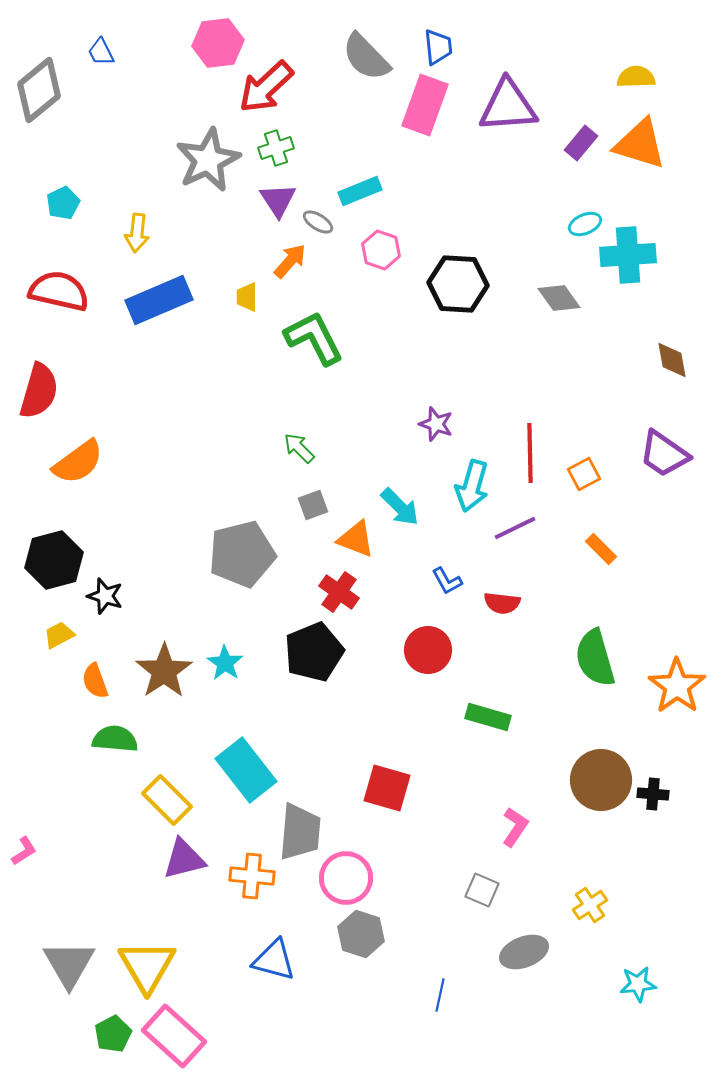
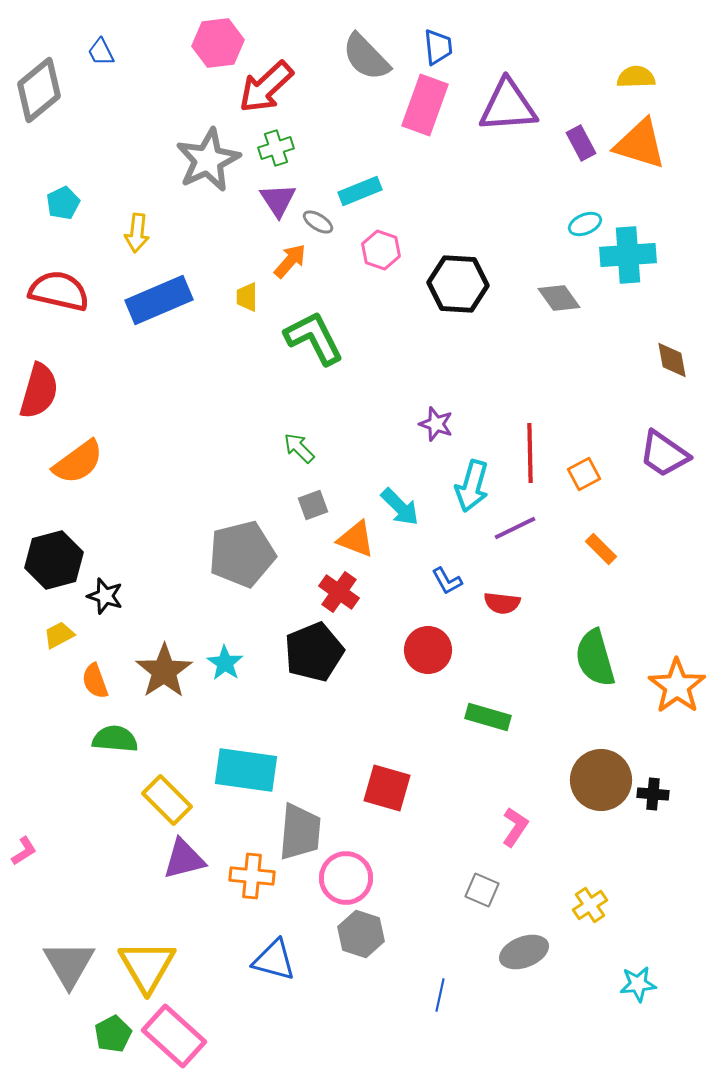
purple rectangle at (581, 143): rotated 68 degrees counterclockwise
cyan rectangle at (246, 770): rotated 44 degrees counterclockwise
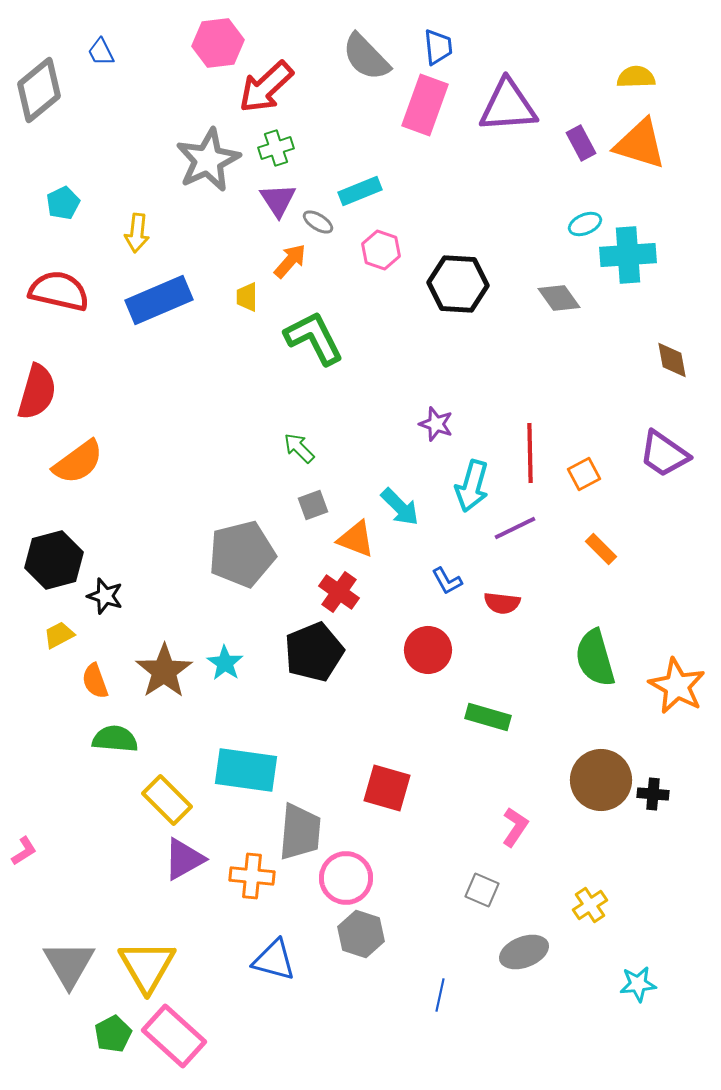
red semicircle at (39, 391): moved 2 px left, 1 px down
orange star at (677, 686): rotated 8 degrees counterclockwise
purple triangle at (184, 859): rotated 15 degrees counterclockwise
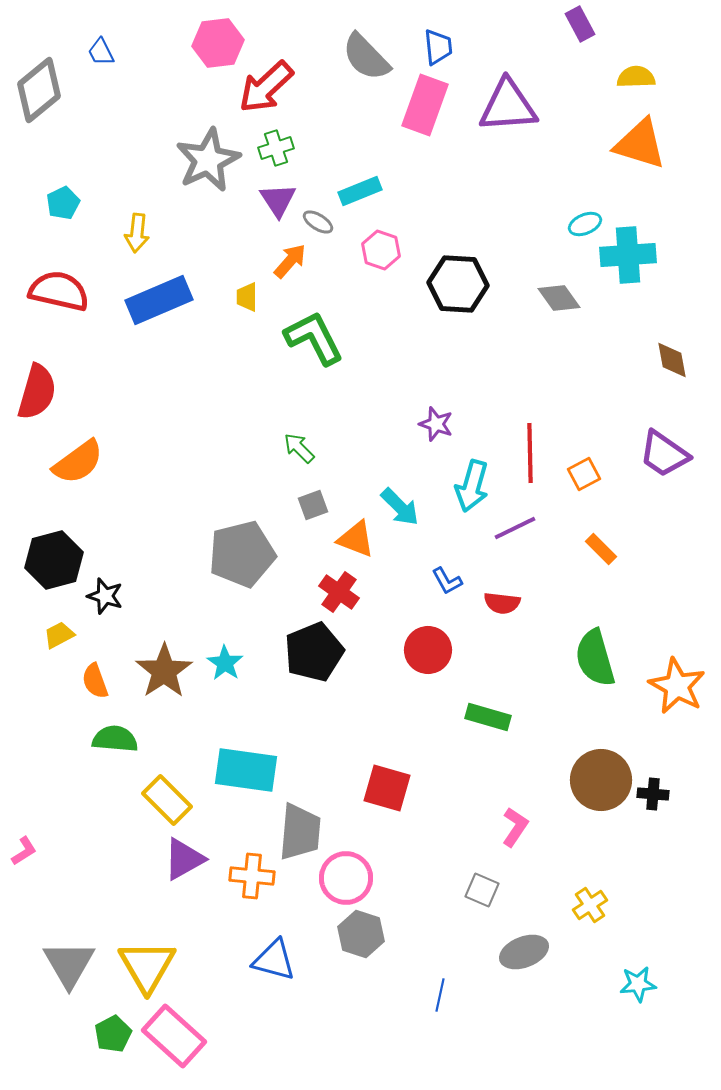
purple rectangle at (581, 143): moved 1 px left, 119 px up
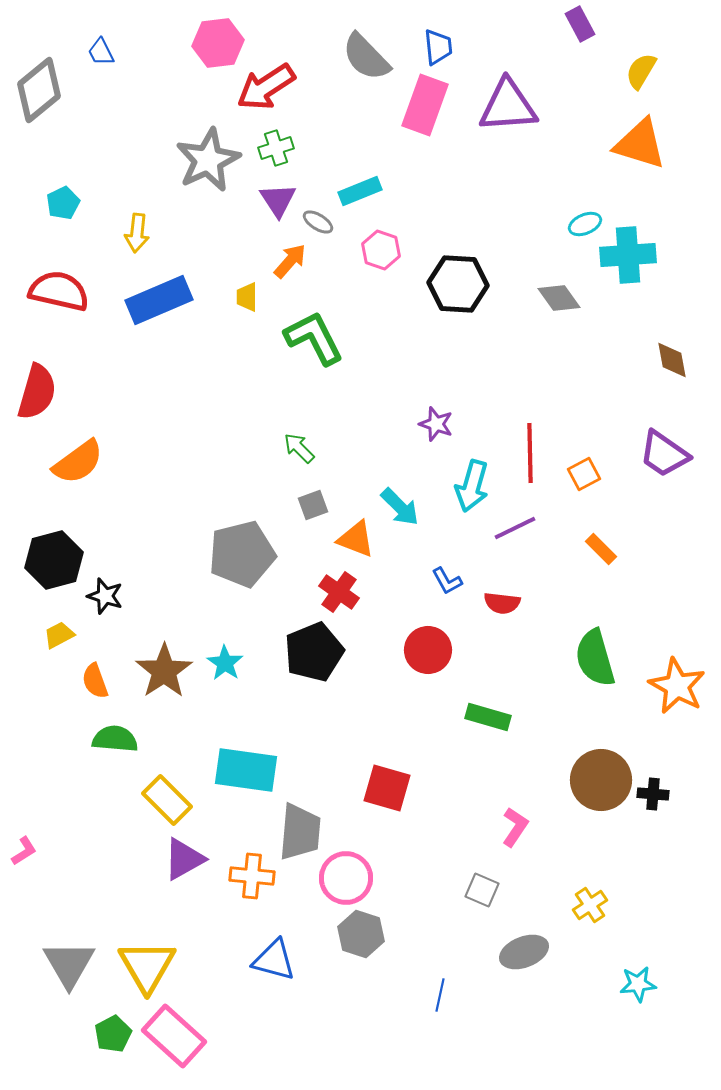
yellow semicircle at (636, 77): moved 5 px right, 6 px up; rotated 57 degrees counterclockwise
red arrow at (266, 87): rotated 10 degrees clockwise
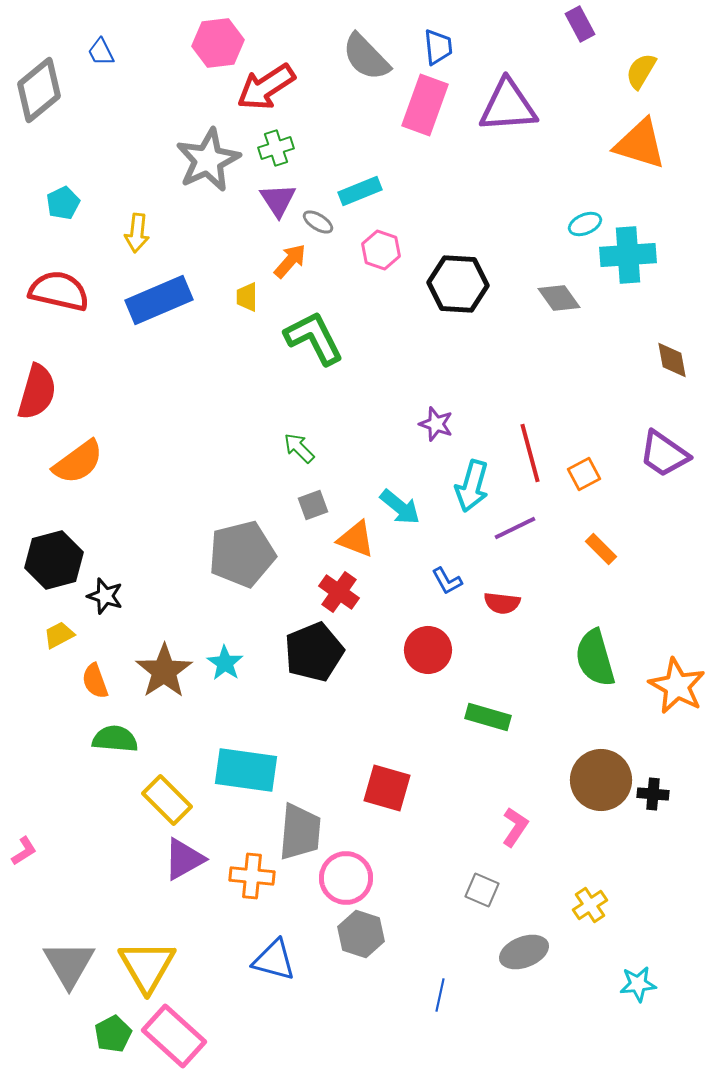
red line at (530, 453): rotated 14 degrees counterclockwise
cyan arrow at (400, 507): rotated 6 degrees counterclockwise
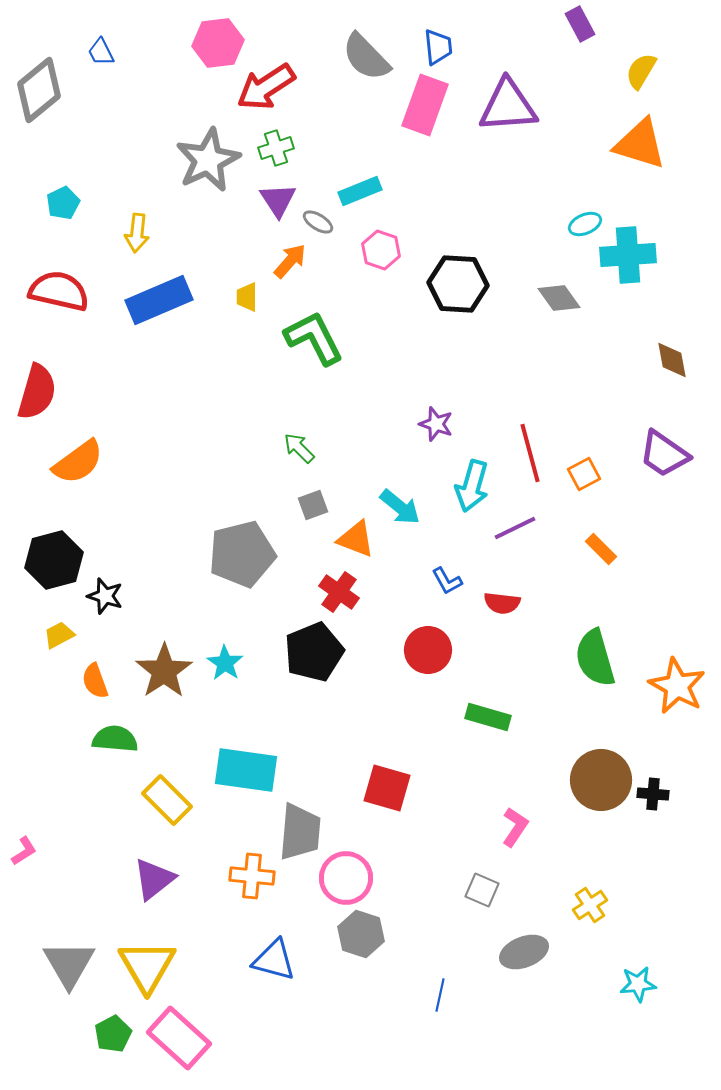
purple triangle at (184, 859): moved 30 px left, 20 px down; rotated 9 degrees counterclockwise
pink rectangle at (174, 1036): moved 5 px right, 2 px down
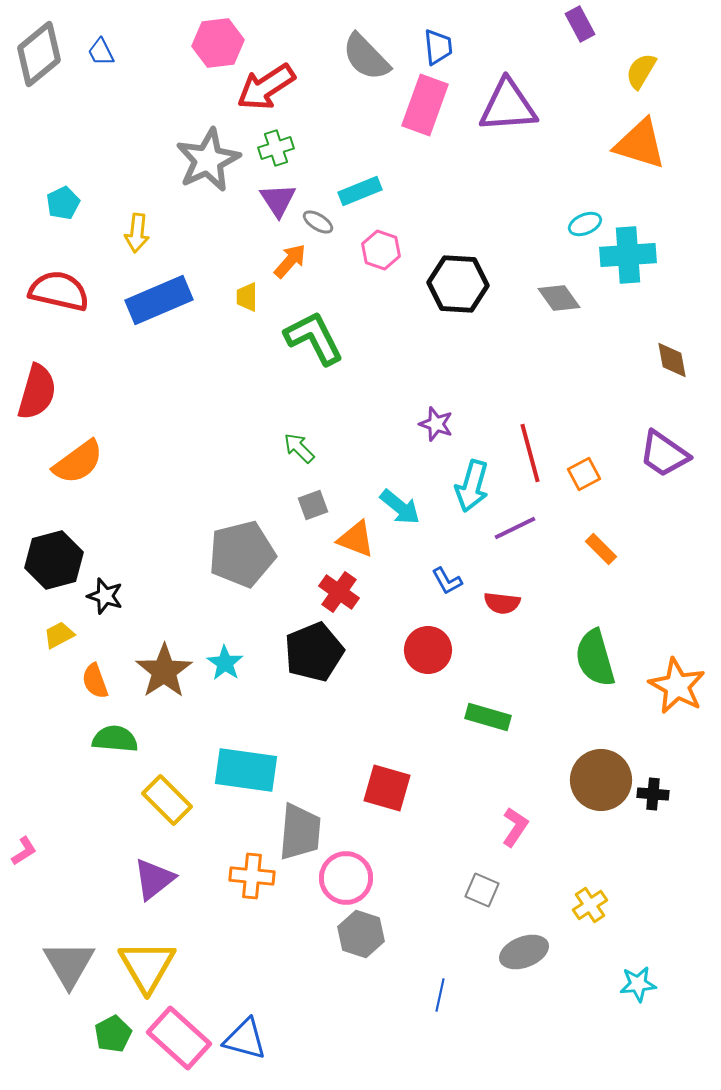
gray diamond at (39, 90): moved 36 px up
blue triangle at (274, 960): moved 29 px left, 79 px down
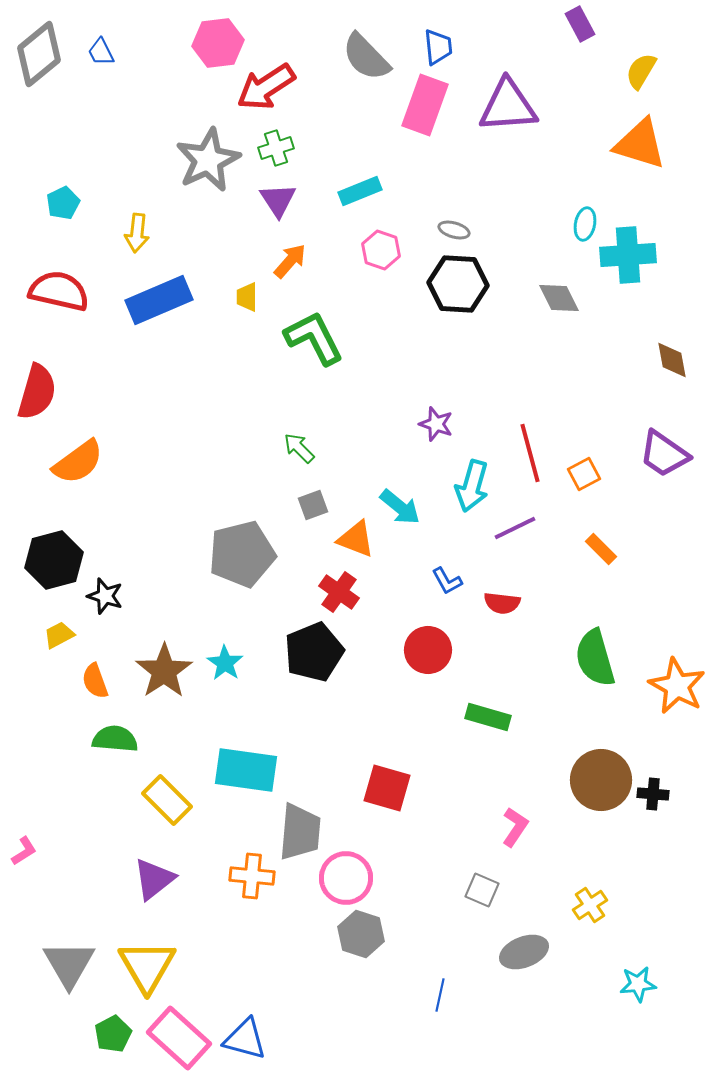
gray ellipse at (318, 222): moved 136 px right, 8 px down; rotated 16 degrees counterclockwise
cyan ellipse at (585, 224): rotated 56 degrees counterclockwise
gray diamond at (559, 298): rotated 9 degrees clockwise
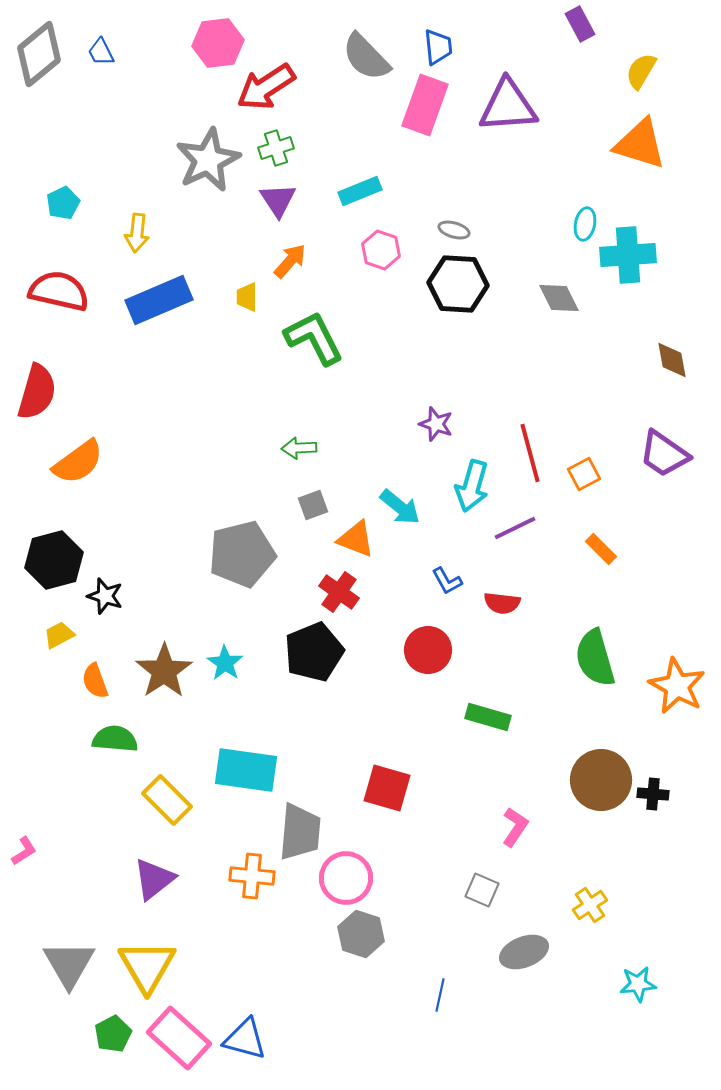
green arrow at (299, 448): rotated 48 degrees counterclockwise
